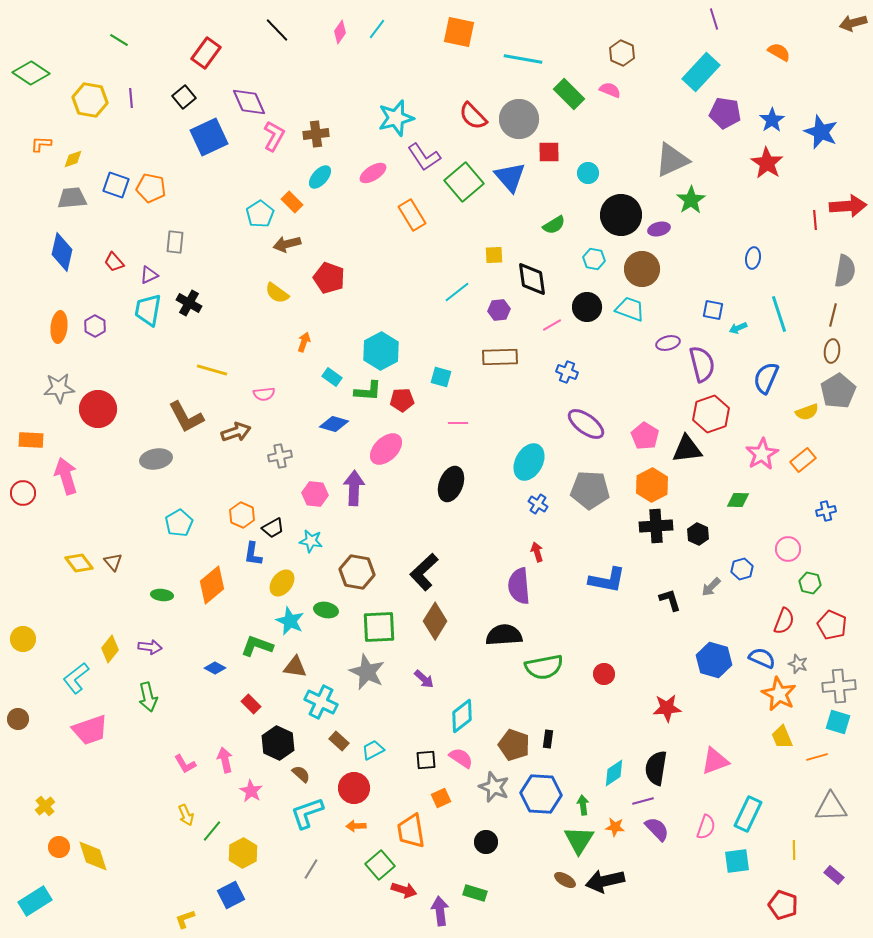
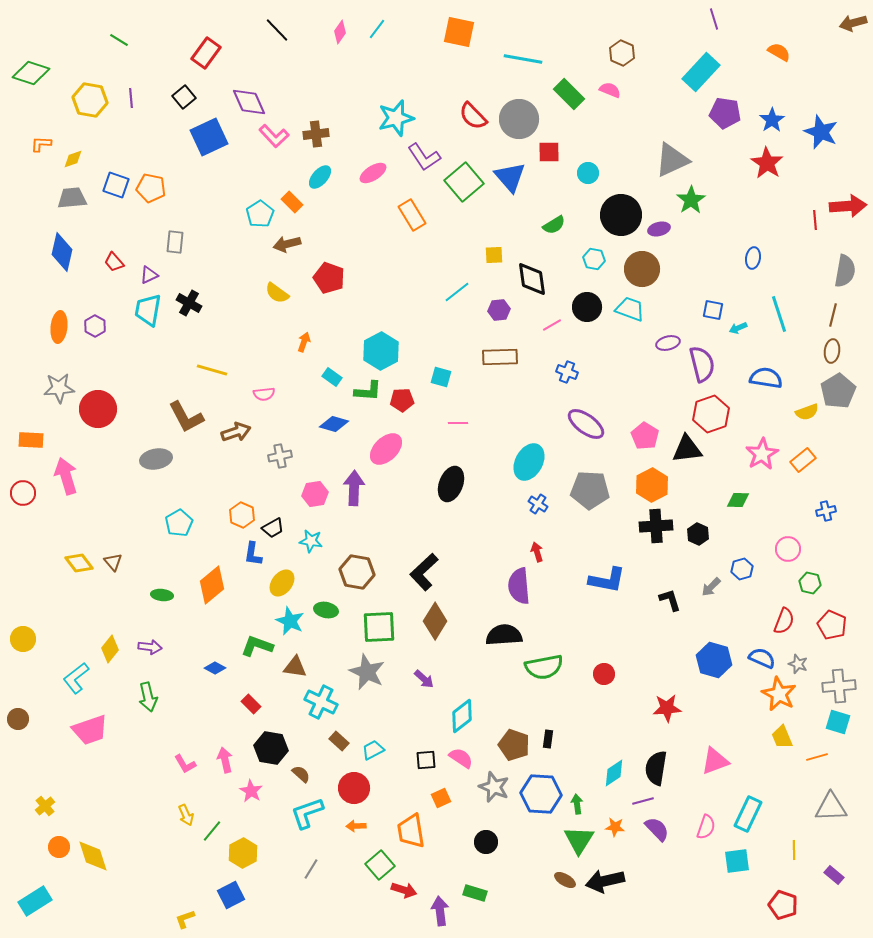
green diamond at (31, 73): rotated 15 degrees counterclockwise
pink L-shape at (274, 136): rotated 108 degrees clockwise
blue semicircle at (766, 378): rotated 76 degrees clockwise
pink hexagon at (315, 494): rotated 15 degrees counterclockwise
black hexagon at (278, 743): moved 7 px left, 5 px down; rotated 16 degrees counterclockwise
green arrow at (583, 805): moved 6 px left, 1 px up
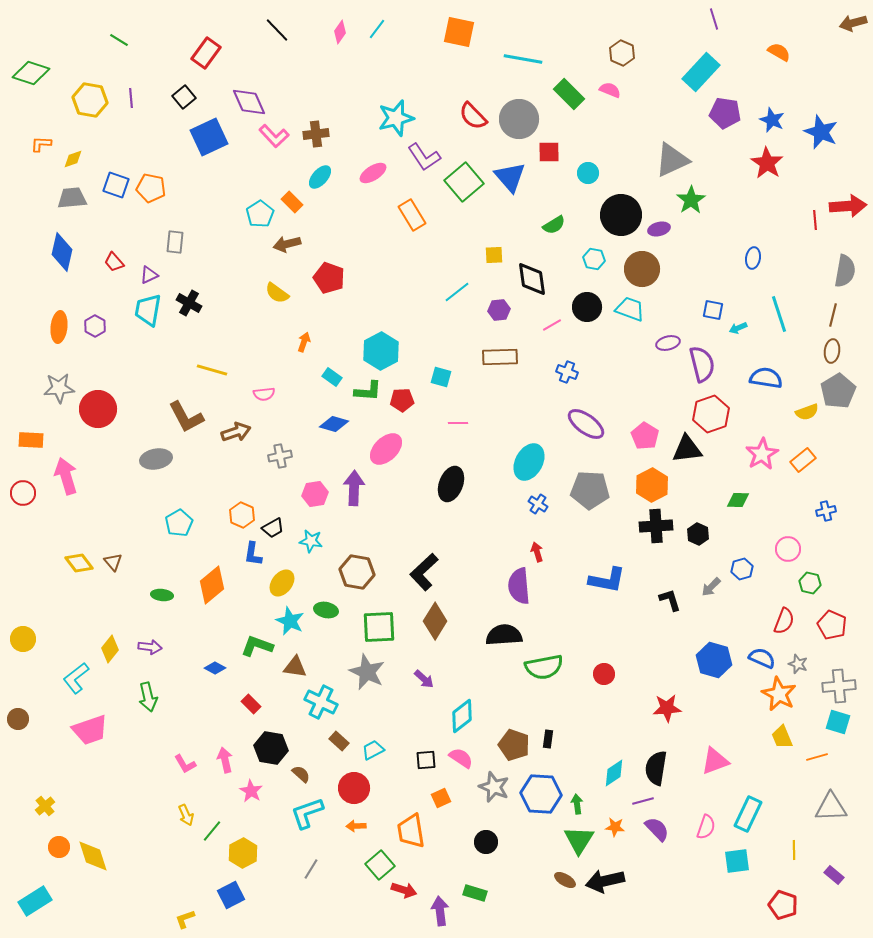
blue star at (772, 120): rotated 15 degrees counterclockwise
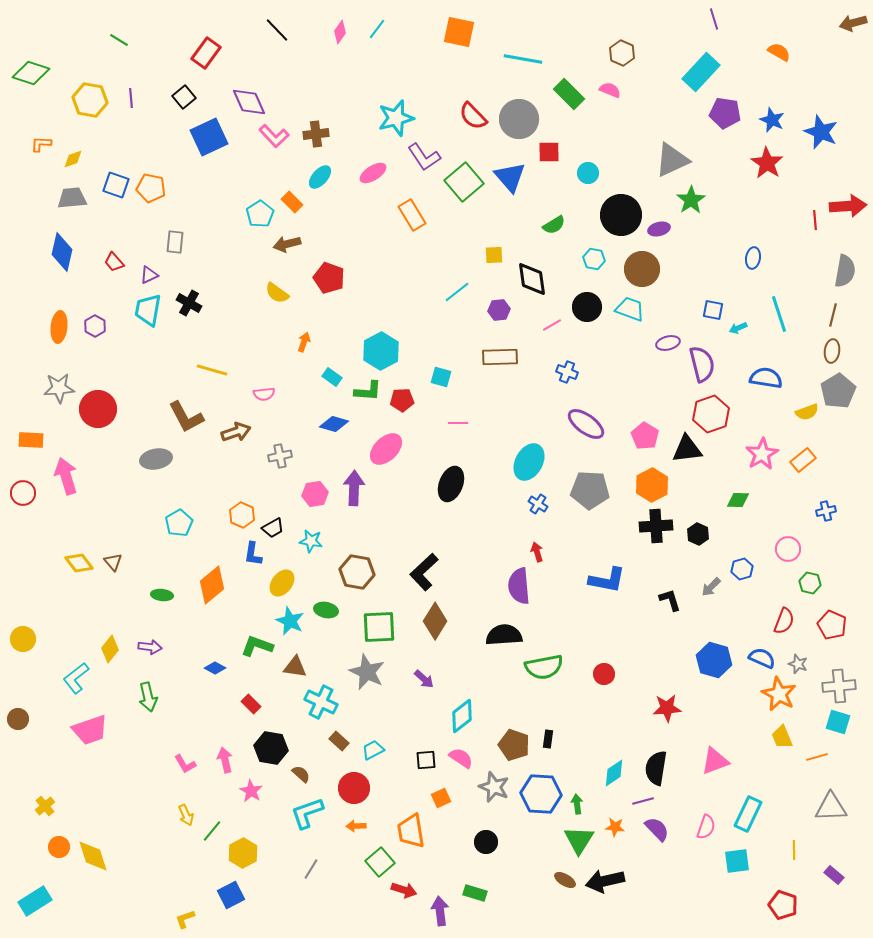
green square at (380, 865): moved 3 px up
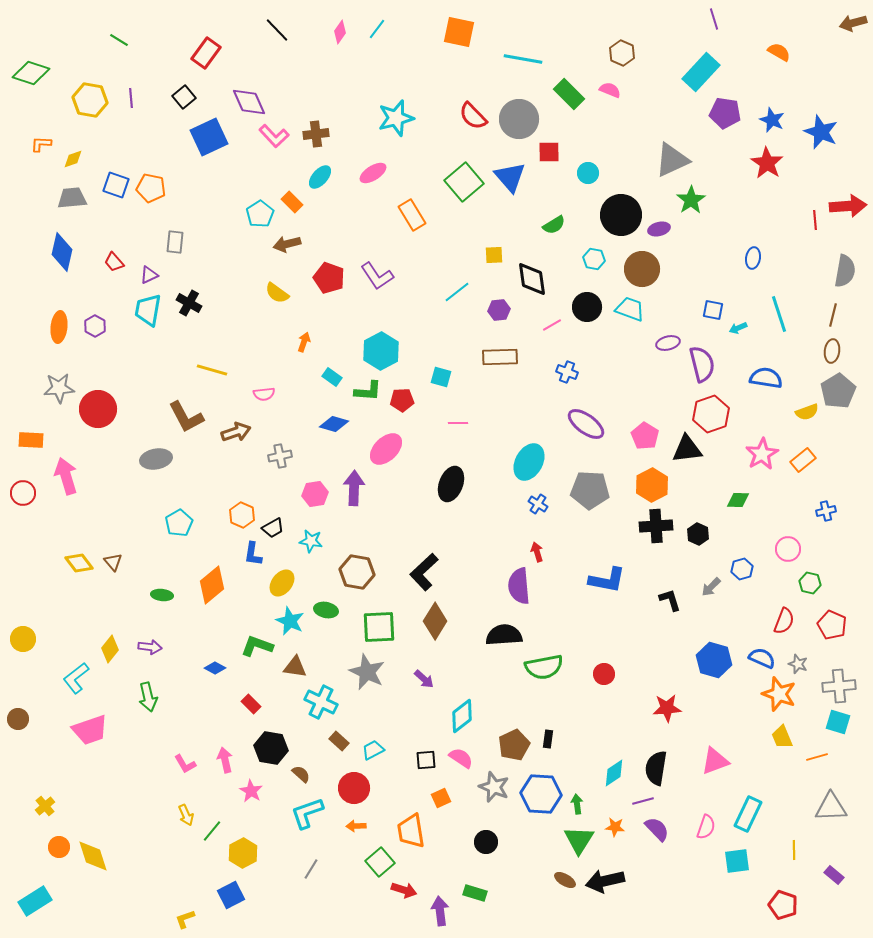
purple L-shape at (424, 157): moved 47 px left, 119 px down
orange star at (779, 694): rotated 8 degrees counterclockwise
brown pentagon at (514, 745): rotated 28 degrees clockwise
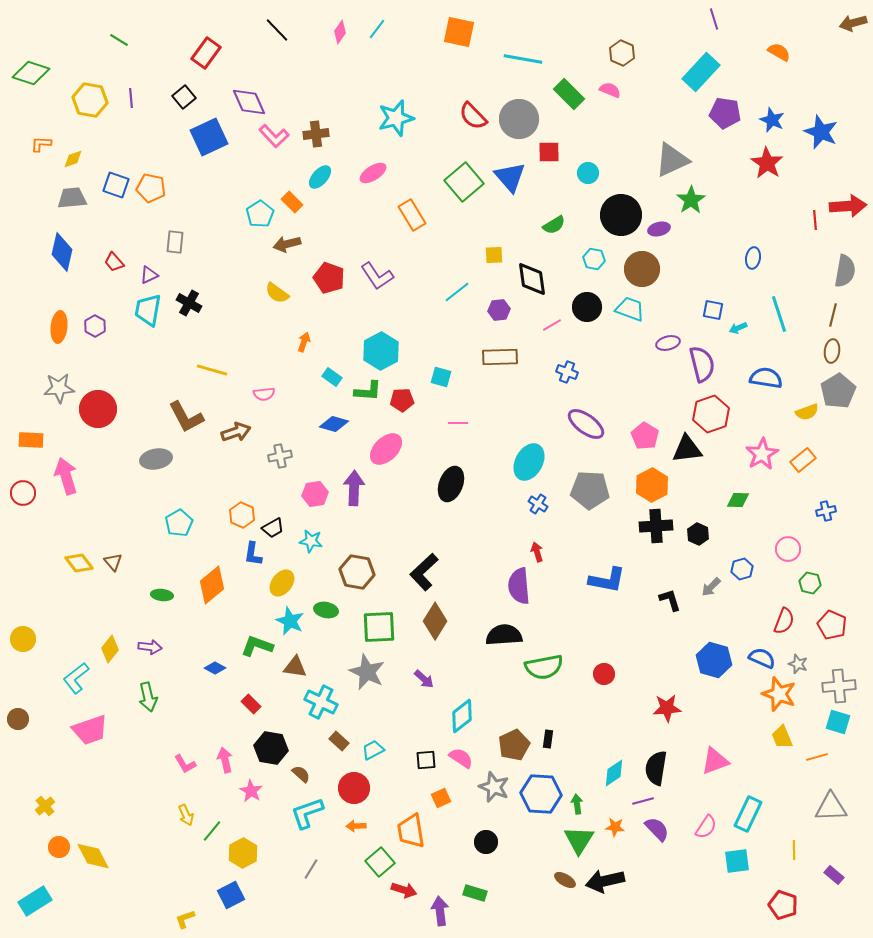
pink semicircle at (706, 827): rotated 15 degrees clockwise
yellow diamond at (93, 856): rotated 9 degrees counterclockwise
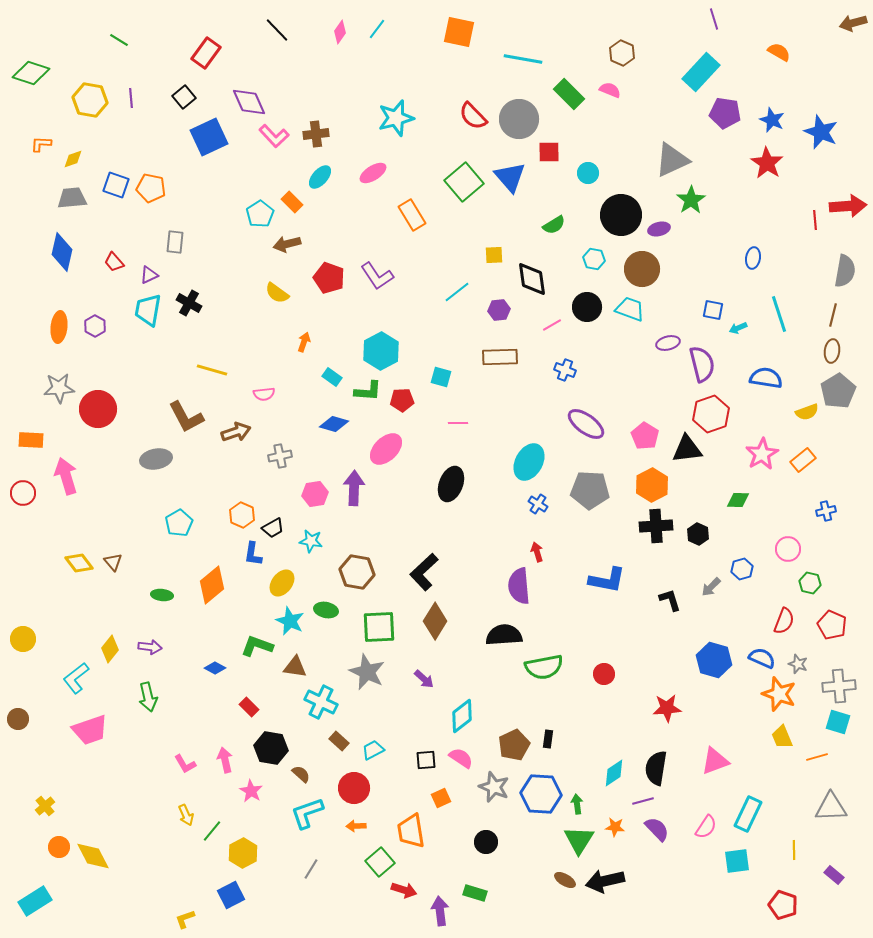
blue cross at (567, 372): moved 2 px left, 2 px up
red rectangle at (251, 704): moved 2 px left, 3 px down
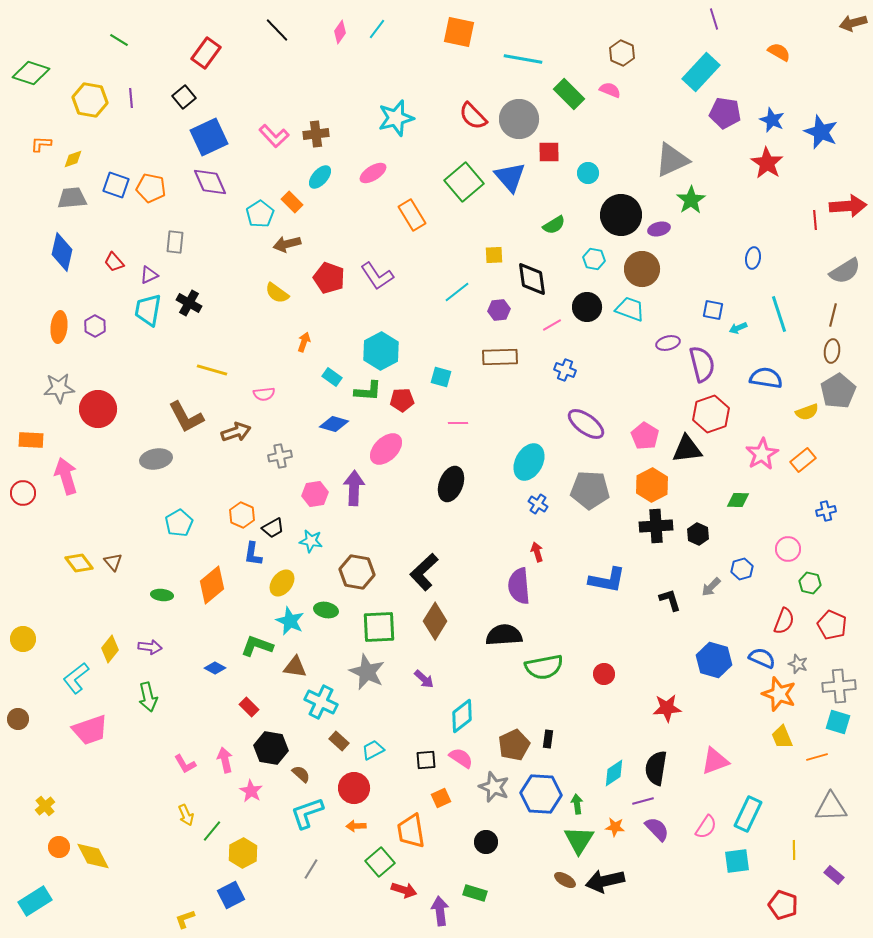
purple diamond at (249, 102): moved 39 px left, 80 px down
gray semicircle at (845, 271): rotated 48 degrees clockwise
